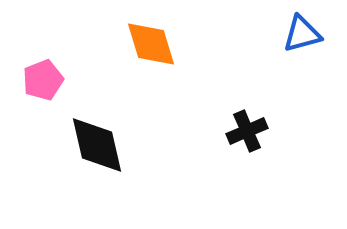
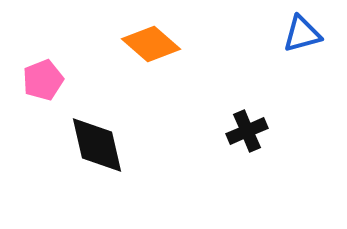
orange diamond: rotated 32 degrees counterclockwise
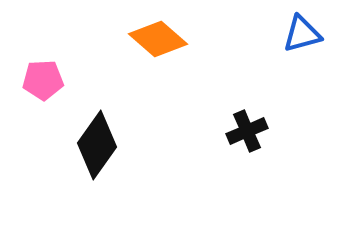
orange diamond: moved 7 px right, 5 px up
pink pentagon: rotated 18 degrees clockwise
black diamond: rotated 48 degrees clockwise
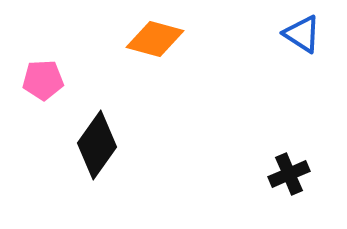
blue triangle: rotated 48 degrees clockwise
orange diamond: moved 3 px left; rotated 26 degrees counterclockwise
black cross: moved 42 px right, 43 px down
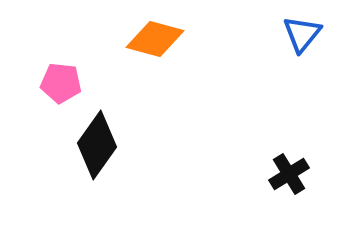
blue triangle: rotated 36 degrees clockwise
pink pentagon: moved 18 px right, 3 px down; rotated 9 degrees clockwise
black cross: rotated 9 degrees counterclockwise
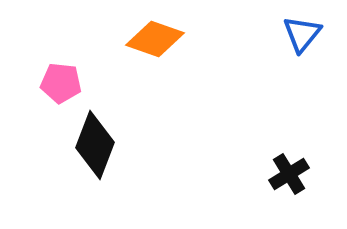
orange diamond: rotated 4 degrees clockwise
black diamond: moved 2 px left; rotated 14 degrees counterclockwise
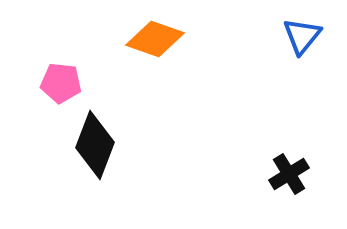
blue triangle: moved 2 px down
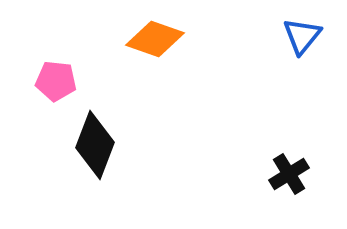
pink pentagon: moved 5 px left, 2 px up
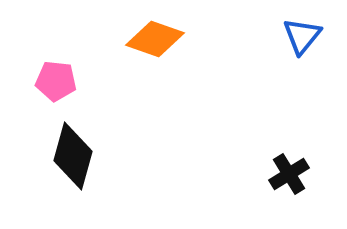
black diamond: moved 22 px left, 11 px down; rotated 6 degrees counterclockwise
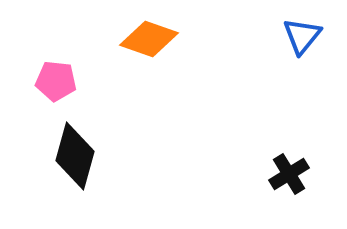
orange diamond: moved 6 px left
black diamond: moved 2 px right
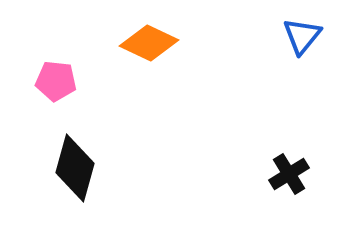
orange diamond: moved 4 px down; rotated 6 degrees clockwise
black diamond: moved 12 px down
